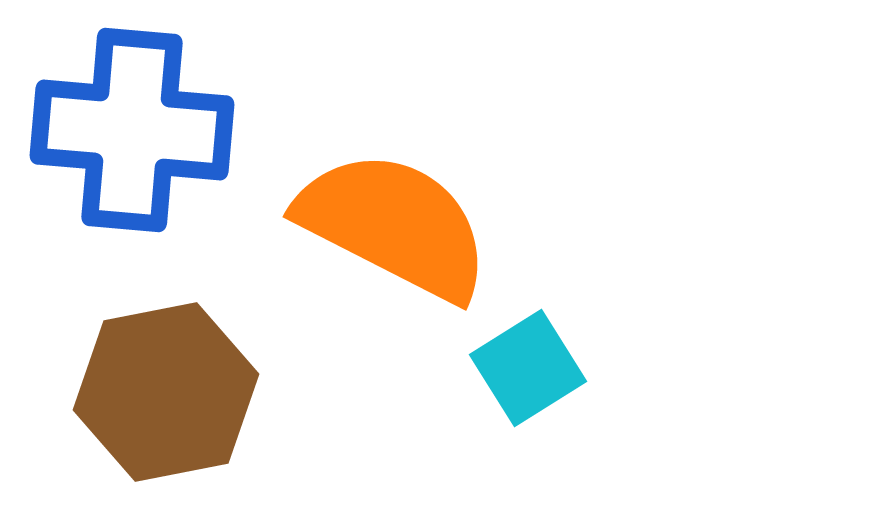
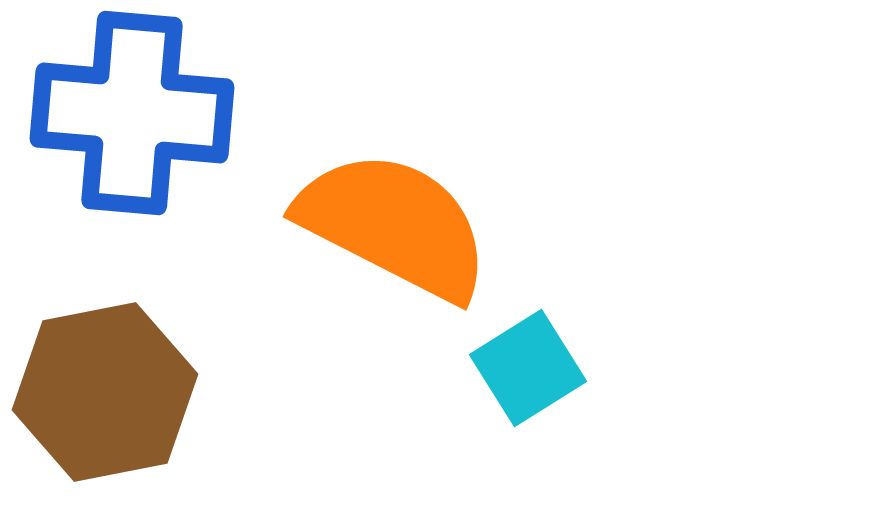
blue cross: moved 17 px up
brown hexagon: moved 61 px left
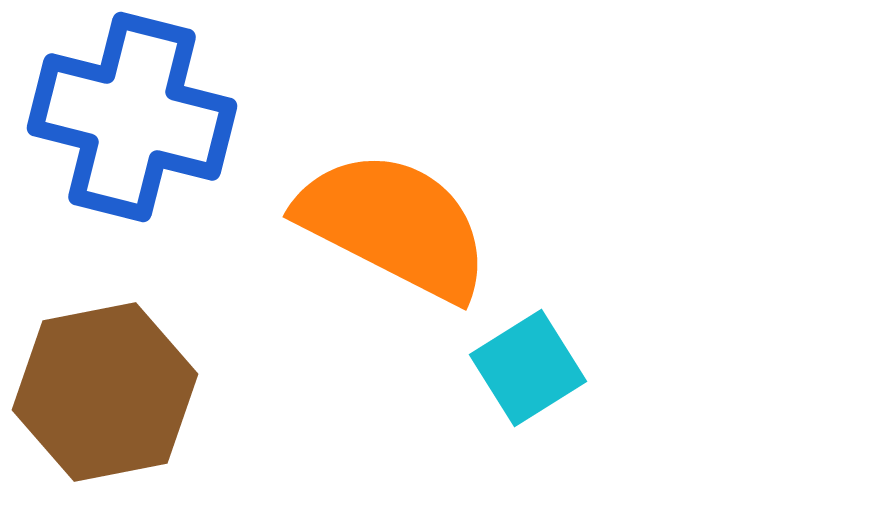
blue cross: moved 4 px down; rotated 9 degrees clockwise
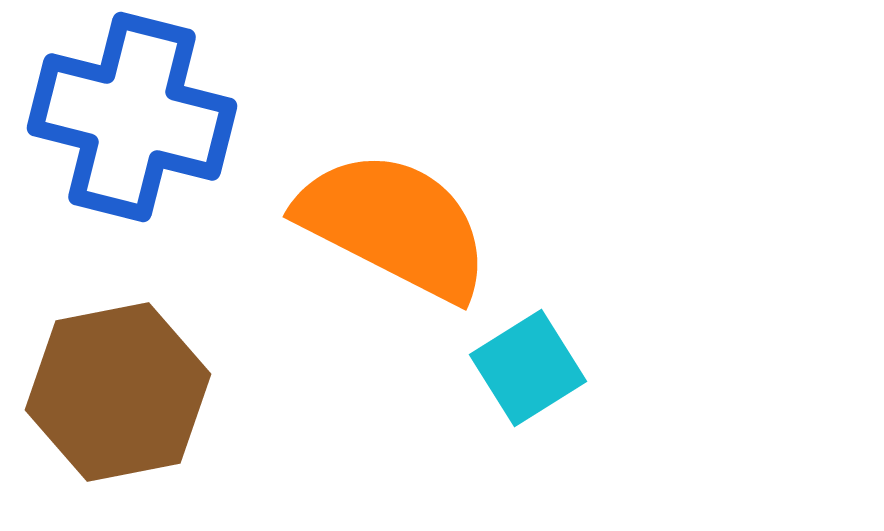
brown hexagon: moved 13 px right
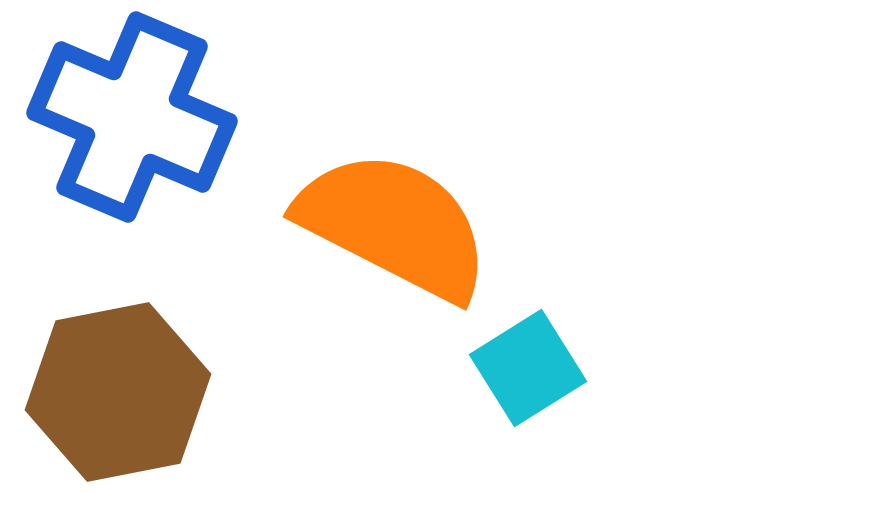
blue cross: rotated 9 degrees clockwise
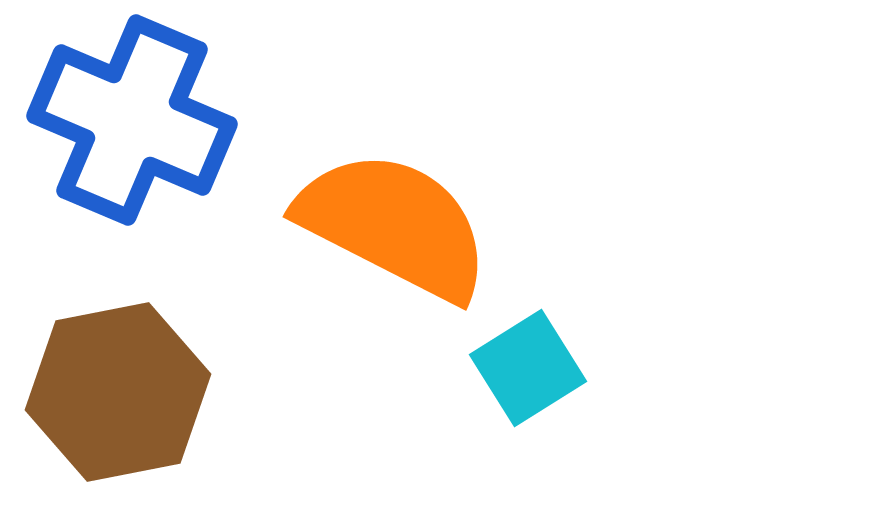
blue cross: moved 3 px down
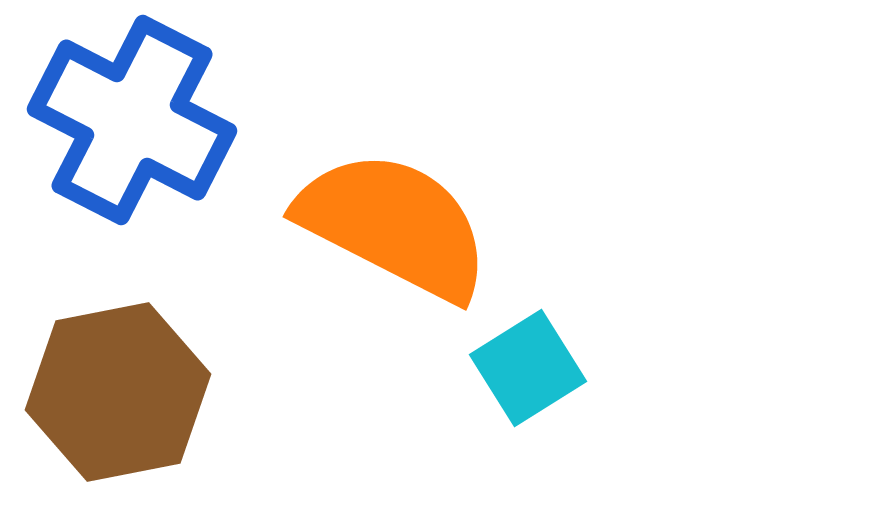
blue cross: rotated 4 degrees clockwise
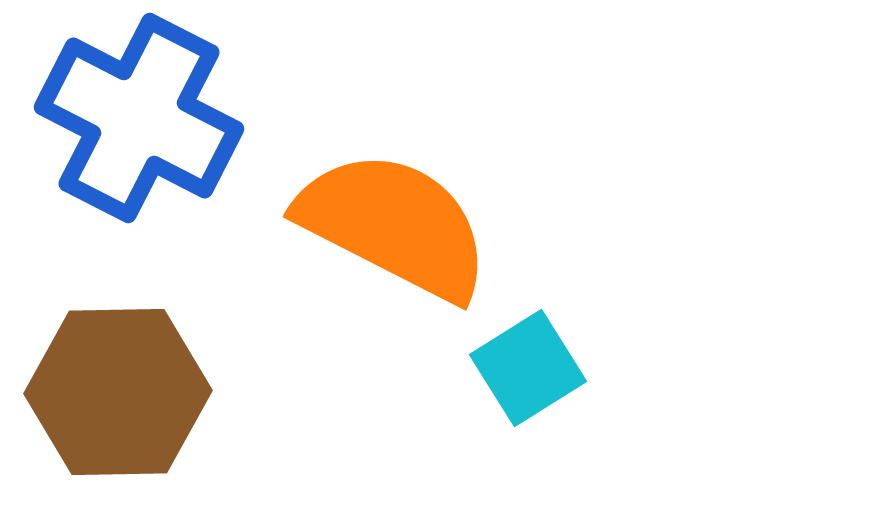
blue cross: moved 7 px right, 2 px up
brown hexagon: rotated 10 degrees clockwise
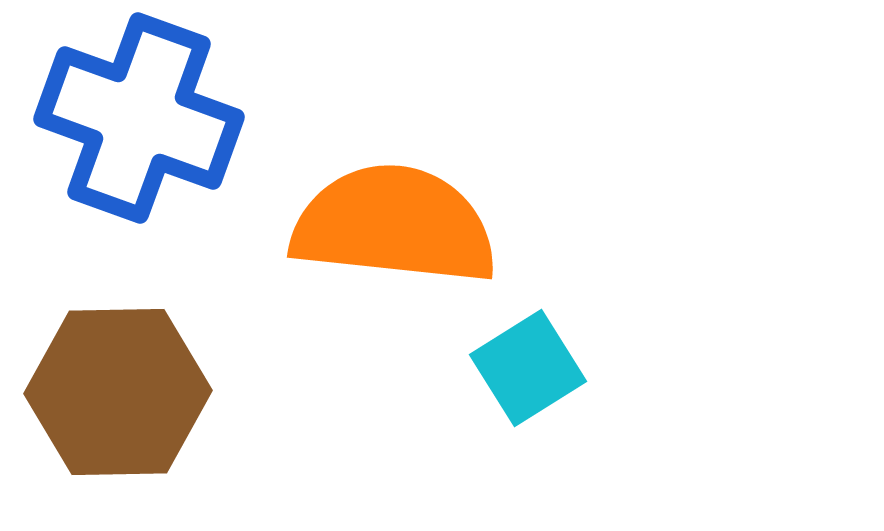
blue cross: rotated 7 degrees counterclockwise
orange semicircle: rotated 21 degrees counterclockwise
